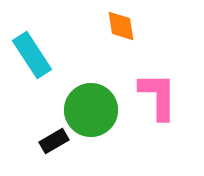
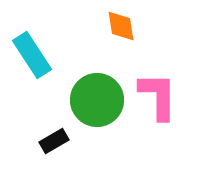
green circle: moved 6 px right, 10 px up
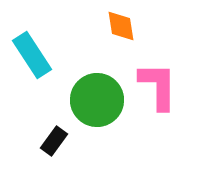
pink L-shape: moved 10 px up
black rectangle: rotated 24 degrees counterclockwise
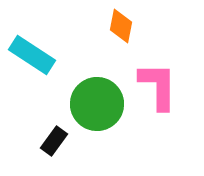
orange diamond: rotated 20 degrees clockwise
cyan rectangle: rotated 24 degrees counterclockwise
green circle: moved 4 px down
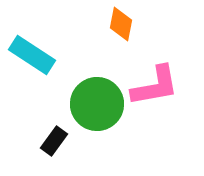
orange diamond: moved 2 px up
pink L-shape: moved 3 px left; rotated 80 degrees clockwise
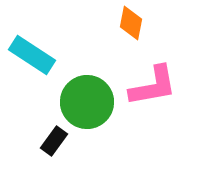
orange diamond: moved 10 px right, 1 px up
pink L-shape: moved 2 px left
green circle: moved 10 px left, 2 px up
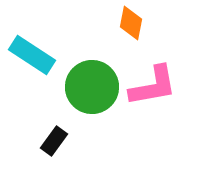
green circle: moved 5 px right, 15 px up
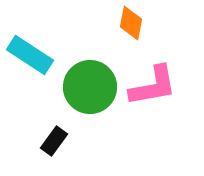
cyan rectangle: moved 2 px left
green circle: moved 2 px left
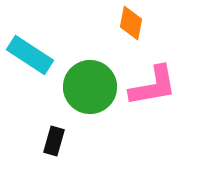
black rectangle: rotated 20 degrees counterclockwise
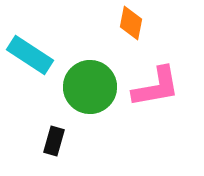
pink L-shape: moved 3 px right, 1 px down
